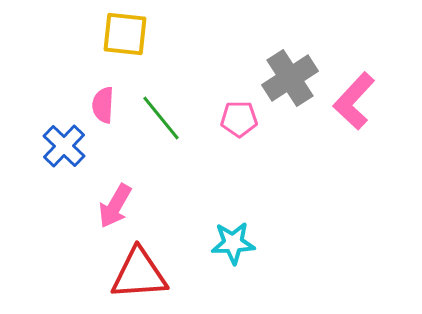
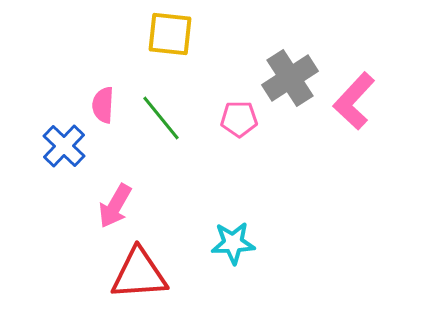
yellow square: moved 45 px right
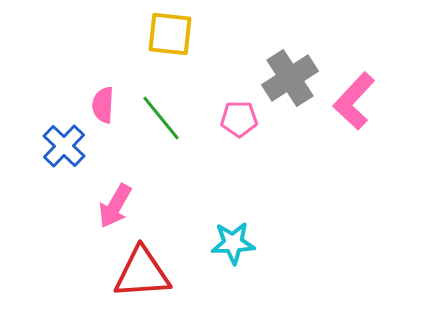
red triangle: moved 3 px right, 1 px up
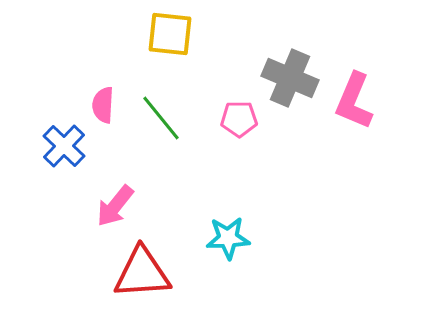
gray cross: rotated 34 degrees counterclockwise
pink L-shape: rotated 20 degrees counterclockwise
pink arrow: rotated 9 degrees clockwise
cyan star: moved 5 px left, 5 px up
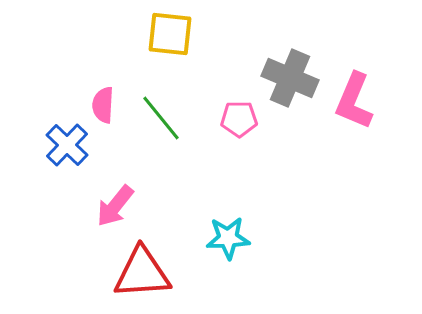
blue cross: moved 3 px right, 1 px up
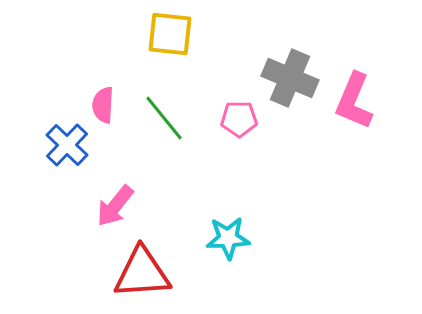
green line: moved 3 px right
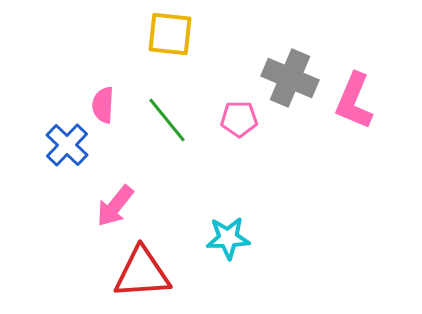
green line: moved 3 px right, 2 px down
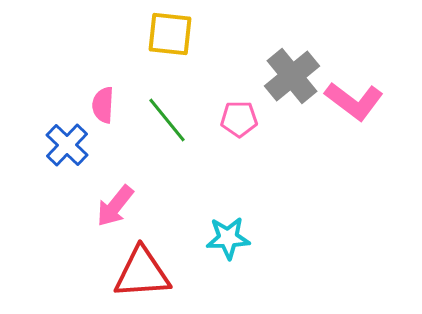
gray cross: moved 2 px right, 2 px up; rotated 28 degrees clockwise
pink L-shape: rotated 76 degrees counterclockwise
